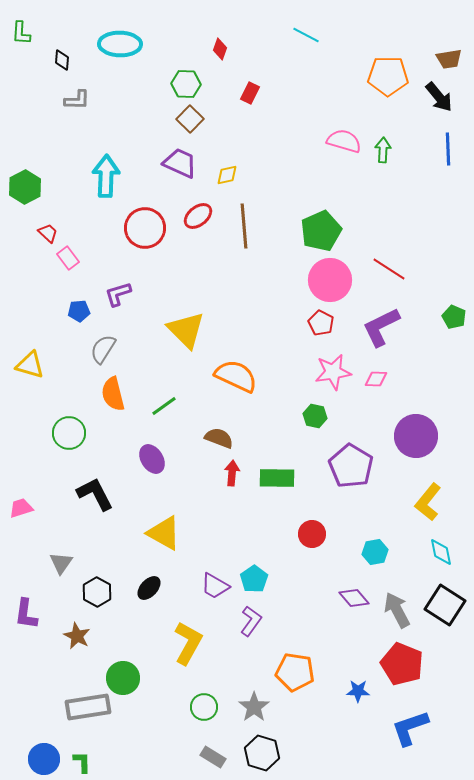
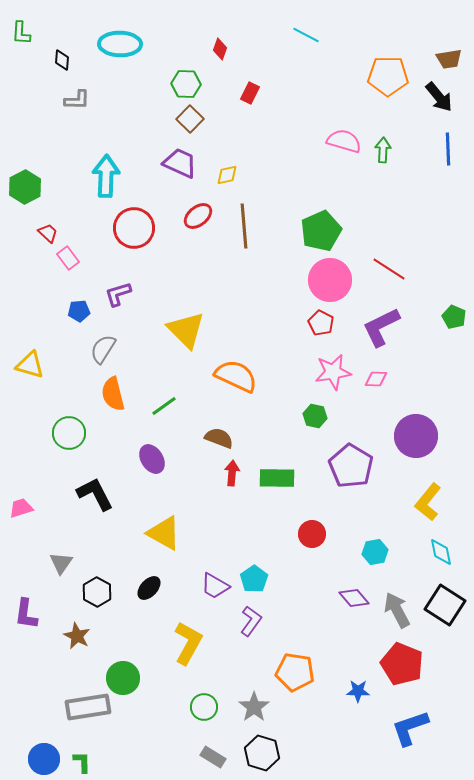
red circle at (145, 228): moved 11 px left
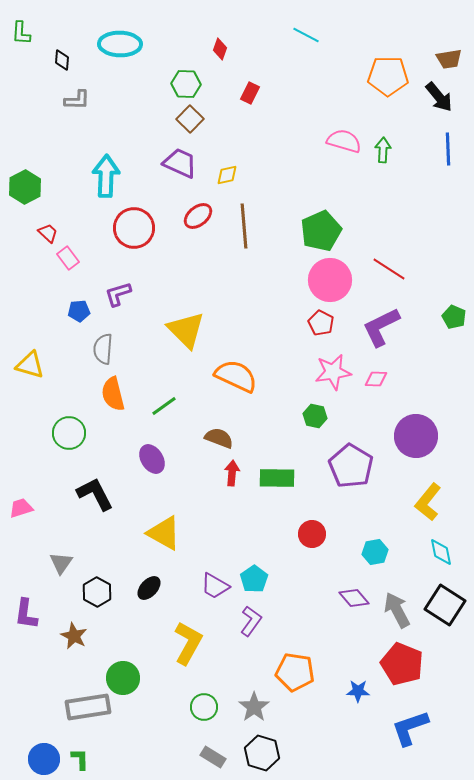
gray semicircle at (103, 349): rotated 28 degrees counterclockwise
brown star at (77, 636): moved 3 px left
green L-shape at (82, 762): moved 2 px left, 3 px up
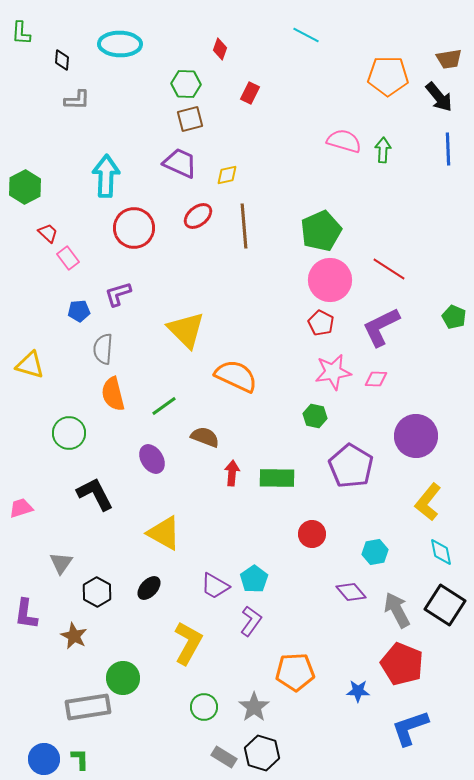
brown square at (190, 119): rotated 32 degrees clockwise
brown semicircle at (219, 438): moved 14 px left, 1 px up
purple diamond at (354, 598): moved 3 px left, 6 px up
orange pentagon at (295, 672): rotated 12 degrees counterclockwise
gray rectangle at (213, 757): moved 11 px right
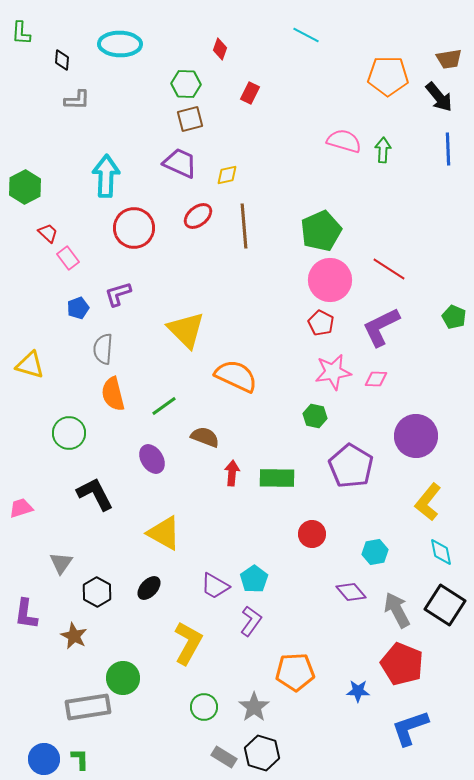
blue pentagon at (79, 311): moved 1 px left, 3 px up; rotated 15 degrees counterclockwise
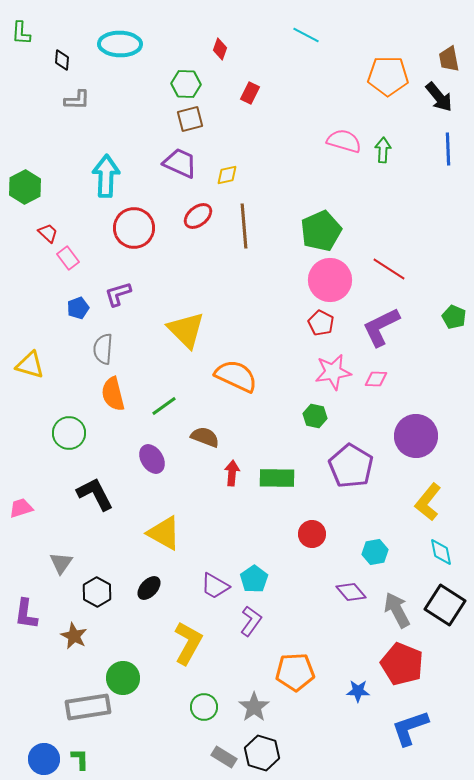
brown trapezoid at (449, 59): rotated 88 degrees clockwise
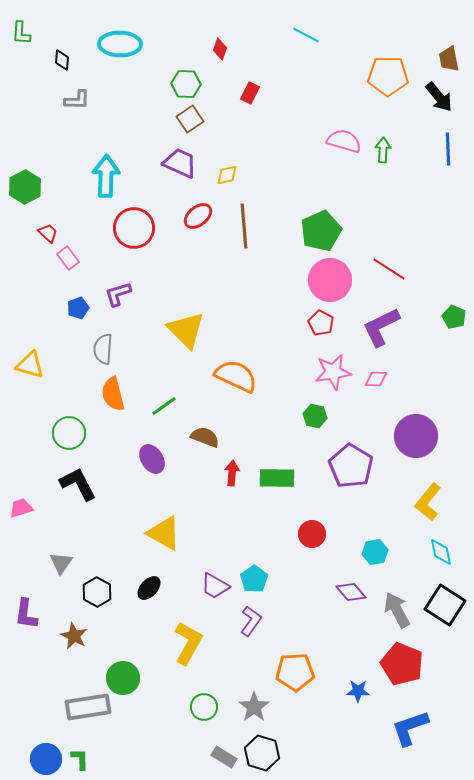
brown square at (190, 119): rotated 20 degrees counterclockwise
black L-shape at (95, 494): moved 17 px left, 10 px up
blue circle at (44, 759): moved 2 px right
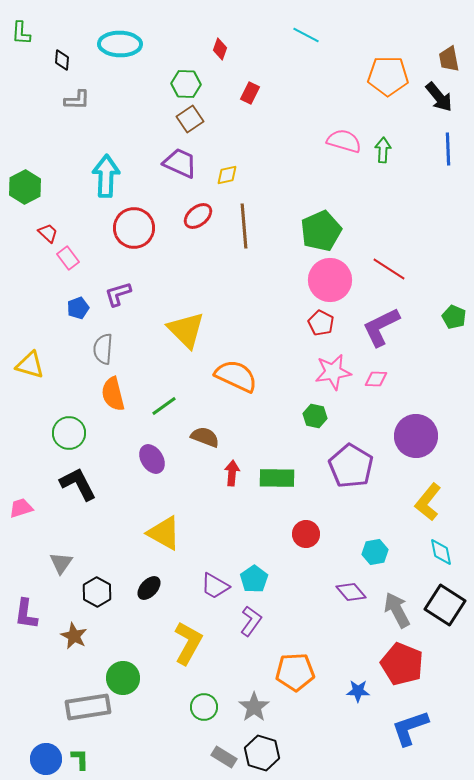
red circle at (312, 534): moved 6 px left
